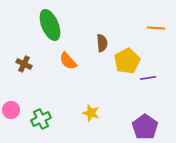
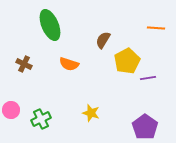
brown semicircle: moved 1 px right, 3 px up; rotated 144 degrees counterclockwise
orange semicircle: moved 1 px right, 3 px down; rotated 30 degrees counterclockwise
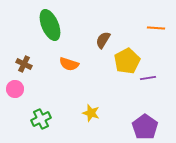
pink circle: moved 4 px right, 21 px up
